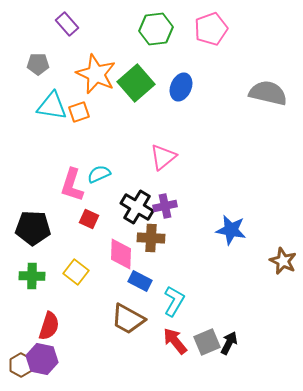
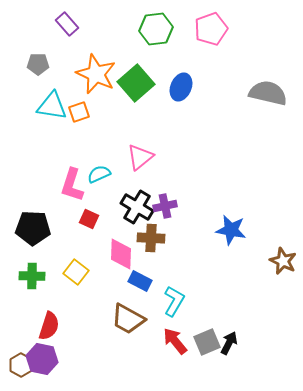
pink triangle: moved 23 px left
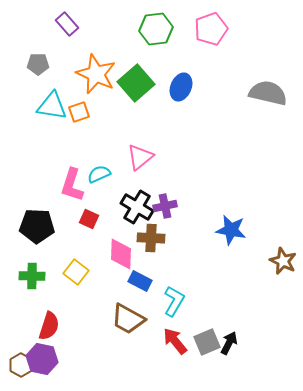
black pentagon: moved 4 px right, 2 px up
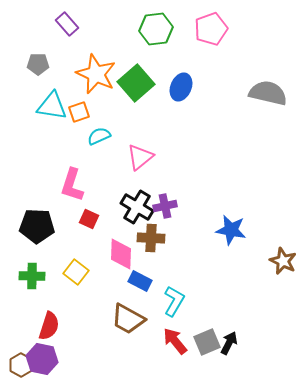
cyan semicircle: moved 38 px up
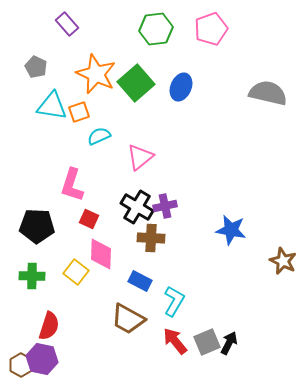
gray pentagon: moved 2 px left, 3 px down; rotated 25 degrees clockwise
pink diamond: moved 20 px left
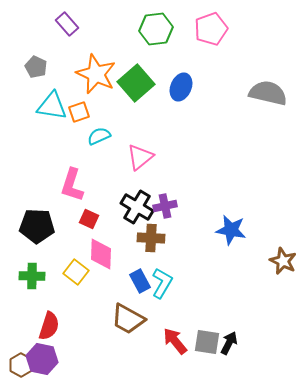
blue rectangle: rotated 35 degrees clockwise
cyan L-shape: moved 12 px left, 18 px up
gray square: rotated 32 degrees clockwise
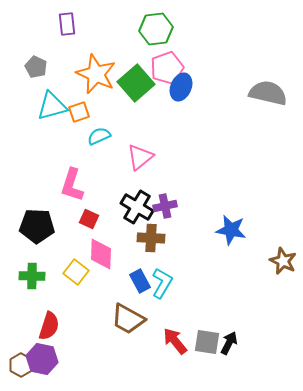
purple rectangle: rotated 35 degrees clockwise
pink pentagon: moved 44 px left, 39 px down
cyan triangle: rotated 24 degrees counterclockwise
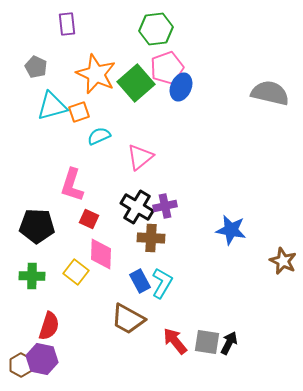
gray semicircle: moved 2 px right
